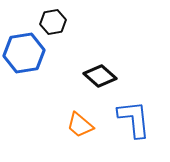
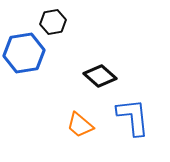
blue L-shape: moved 1 px left, 2 px up
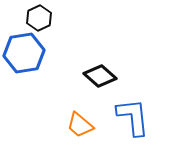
black hexagon: moved 14 px left, 4 px up; rotated 15 degrees counterclockwise
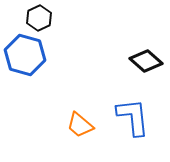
blue hexagon: moved 1 px right, 2 px down; rotated 24 degrees clockwise
black diamond: moved 46 px right, 15 px up
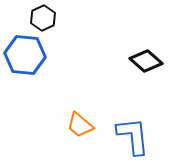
black hexagon: moved 4 px right
blue hexagon: rotated 9 degrees counterclockwise
blue L-shape: moved 19 px down
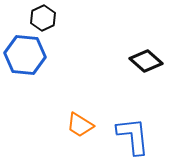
orange trapezoid: rotated 8 degrees counterclockwise
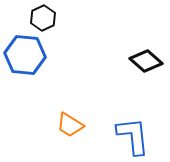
orange trapezoid: moved 10 px left
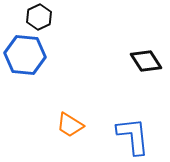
black hexagon: moved 4 px left, 1 px up
black diamond: rotated 16 degrees clockwise
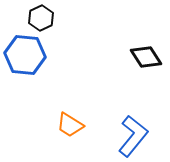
black hexagon: moved 2 px right, 1 px down
black diamond: moved 4 px up
blue L-shape: rotated 45 degrees clockwise
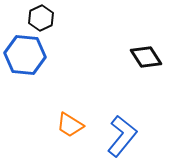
blue L-shape: moved 11 px left
